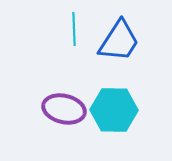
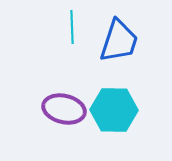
cyan line: moved 2 px left, 2 px up
blue trapezoid: rotated 15 degrees counterclockwise
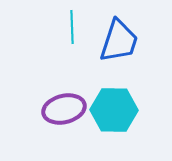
purple ellipse: rotated 27 degrees counterclockwise
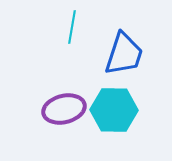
cyan line: rotated 12 degrees clockwise
blue trapezoid: moved 5 px right, 13 px down
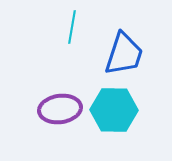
purple ellipse: moved 4 px left; rotated 6 degrees clockwise
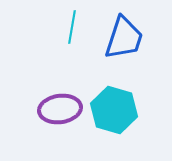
blue trapezoid: moved 16 px up
cyan hexagon: rotated 15 degrees clockwise
